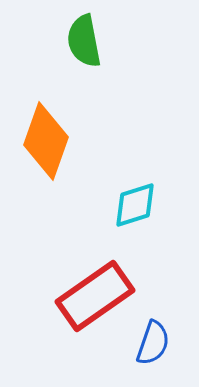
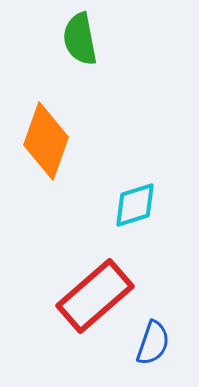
green semicircle: moved 4 px left, 2 px up
red rectangle: rotated 6 degrees counterclockwise
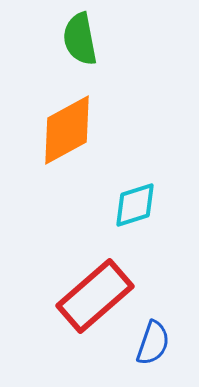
orange diamond: moved 21 px right, 11 px up; rotated 42 degrees clockwise
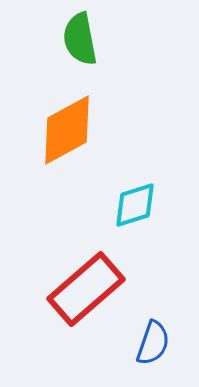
red rectangle: moved 9 px left, 7 px up
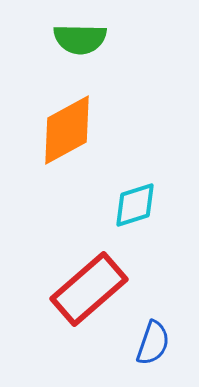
green semicircle: rotated 78 degrees counterclockwise
red rectangle: moved 3 px right
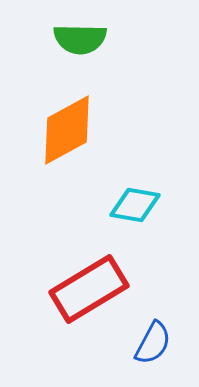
cyan diamond: rotated 27 degrees clockwise
red rectangle: rotated 10 degrees clockwise
blue semicircle: rotated 9 degrees clockwise
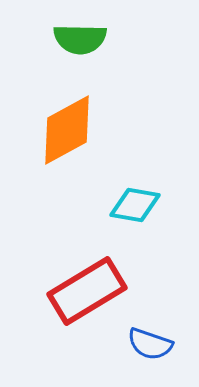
red rectangle: moved 2 px left, 2 px down
blue semicircle: moved 3 px left, 1 px down; rotated 81 degrees clockwise
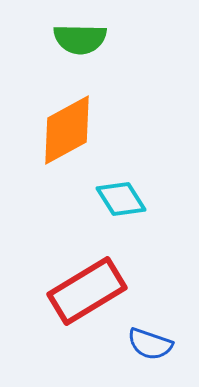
cyan diamond: moved 14 px left, 6 px up; rotated 48 degrees clockwise
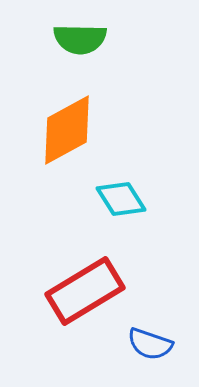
red rectangle: moved 2 px left
